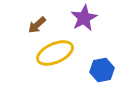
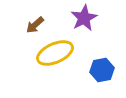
brown arrow: moved 2 px left
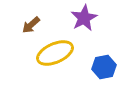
brown arrow: moved 4 px left
blue hexagon: moved 2 px right, 3 px up
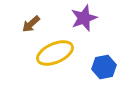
purple star: rotated 8 degrees clockwise
brown arrow: moved 1 px up
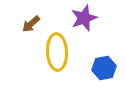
yellow ellipse: moved 2 px right, 1 px up; rotated 69 degrees counterclockwise
blue hexagon: moved 1 px down
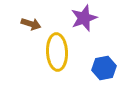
brown arrow: rotated 120 degrees counterclockwise
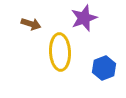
yellow ellipse: moved 3 px right
blue hexagon: rotated 10 degrees counterclockwise
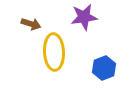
purple star: moved 1 px up; rotated 12 degrees clockwise
yellow ellipse: moved 6 px left
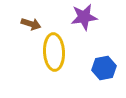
blue hexagon: rotated 10 degrees clockwise
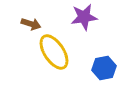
yellow ellipse: rotated 30 degrees counterclockwise
